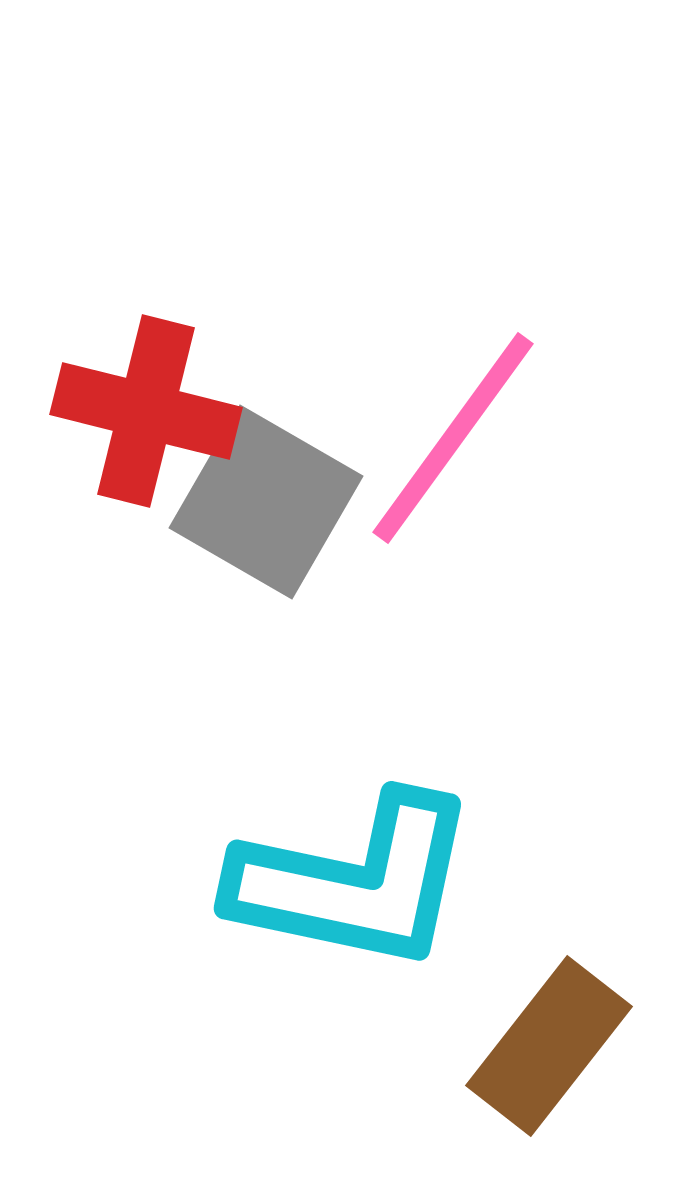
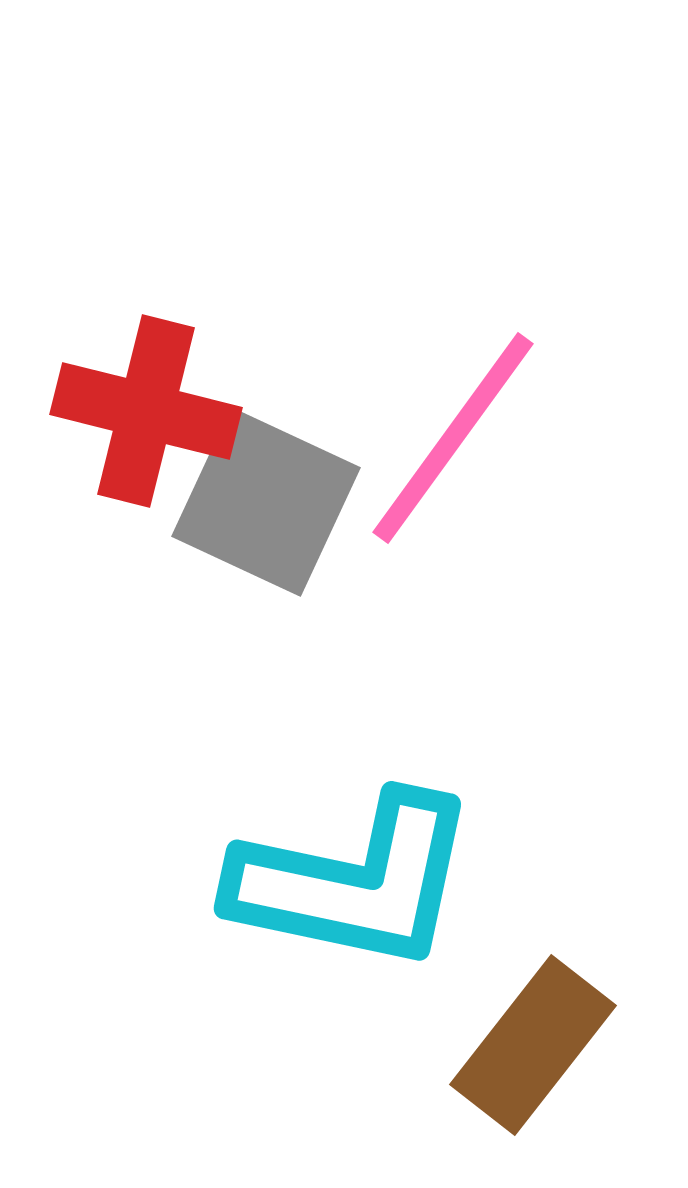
gray square: rotated 5 degrees counterclockwise
brown rectangle: moved 16 px left, 1 px up
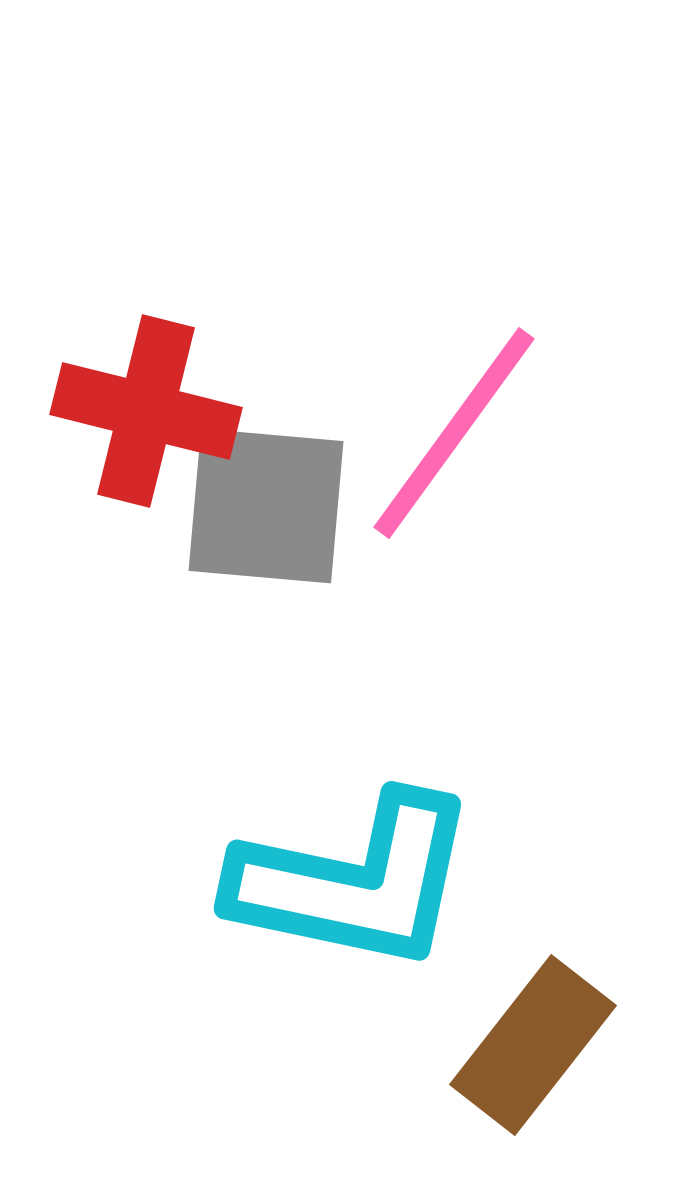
pink line: moved 1 px right, 5 px up
gray square: moved 4 px down; rotated 20 degrees counterclockwise
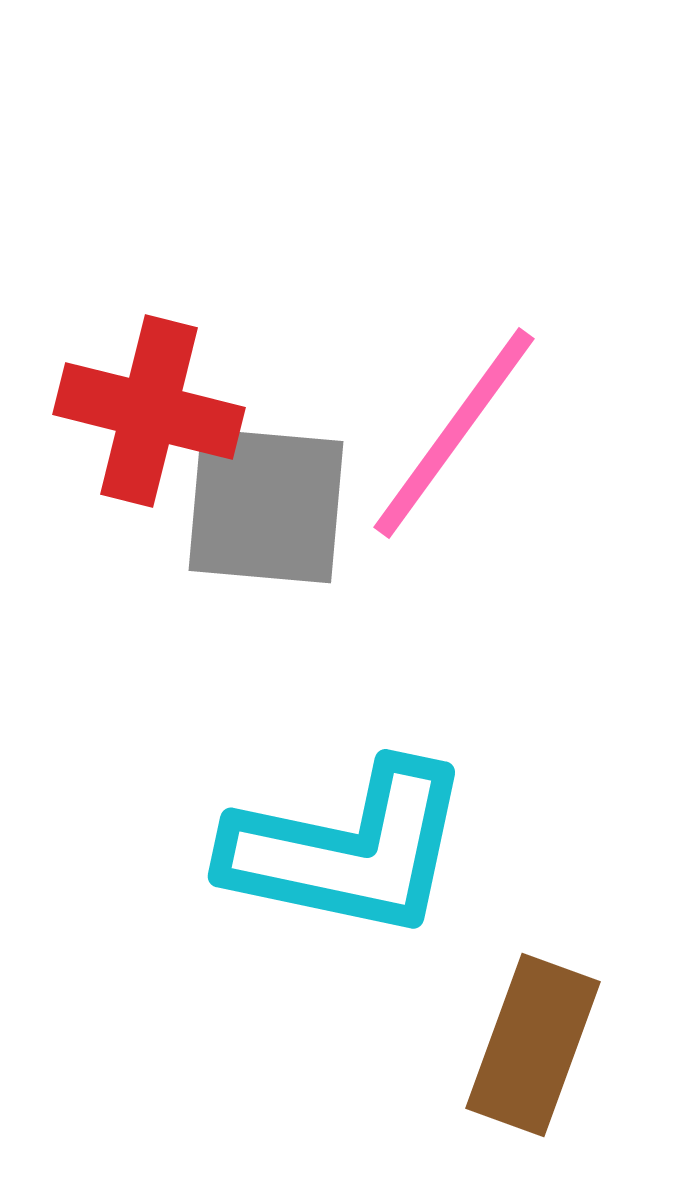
red cross: moved 3 px right
cyan L-shape: moved 6 px left, 32 px up
brown rectangle: rotated 18 degrees counterclockwise
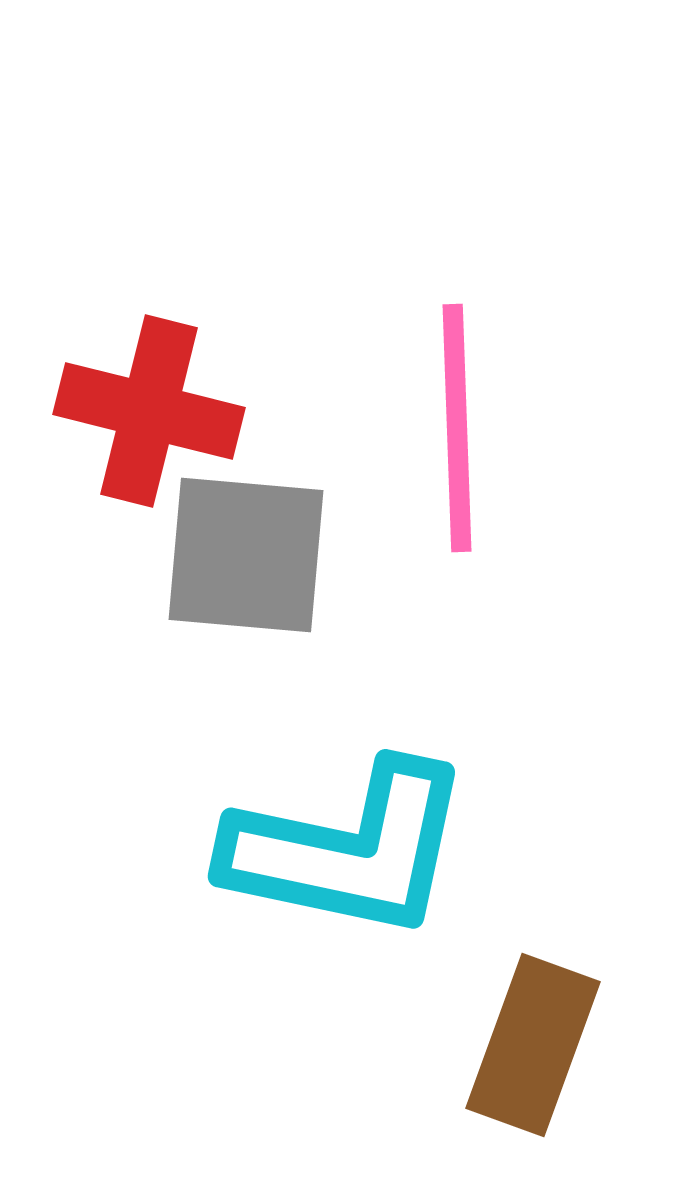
pink line: moved 3 px right, 5 px up; rotated 38 degrees counterclockwise
gray square: moved 20 px left, 49 px down
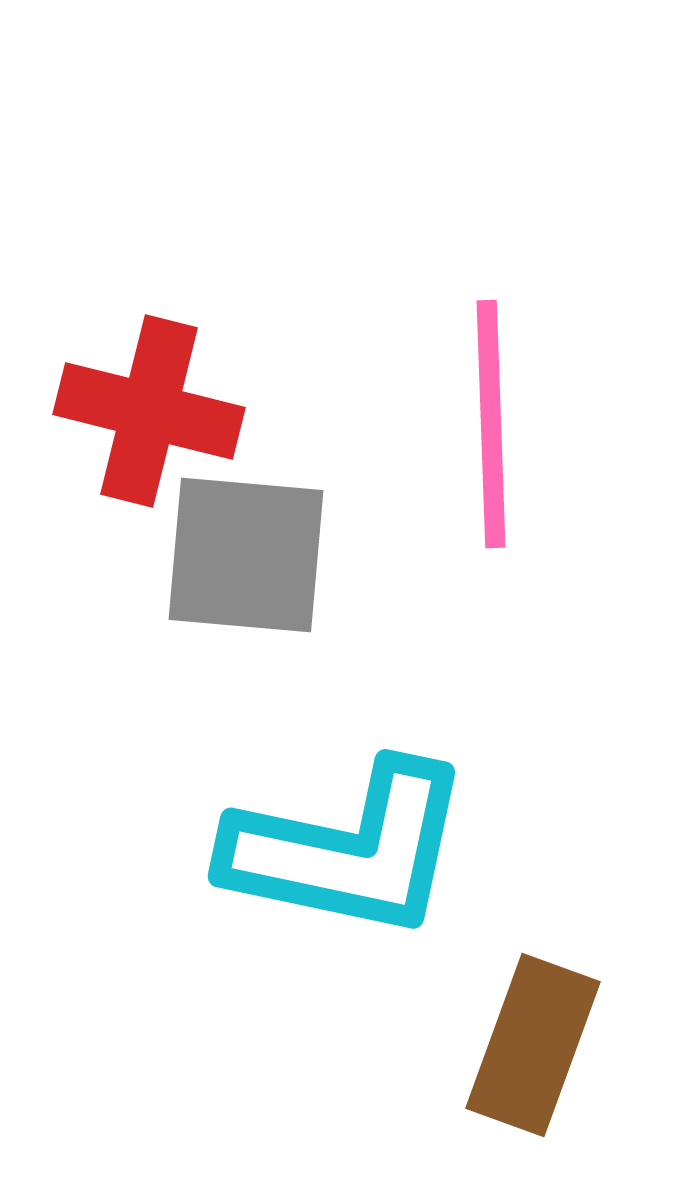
pink line: moved 34 px right, 4 px up
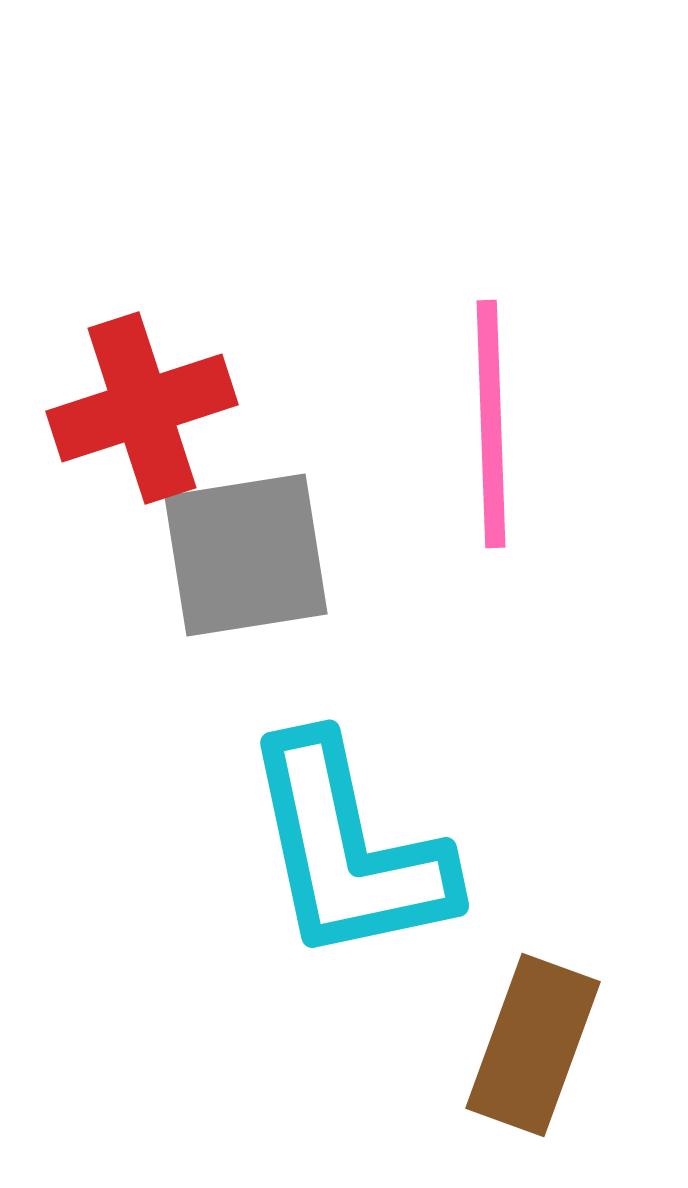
red cross: moved 7 px left, 3 px up; rotated 32 degrees counterclockwise
gray square: rotated 14 degrees counterclockwise
cyan L-shape: rotated 66 degrees clockwise
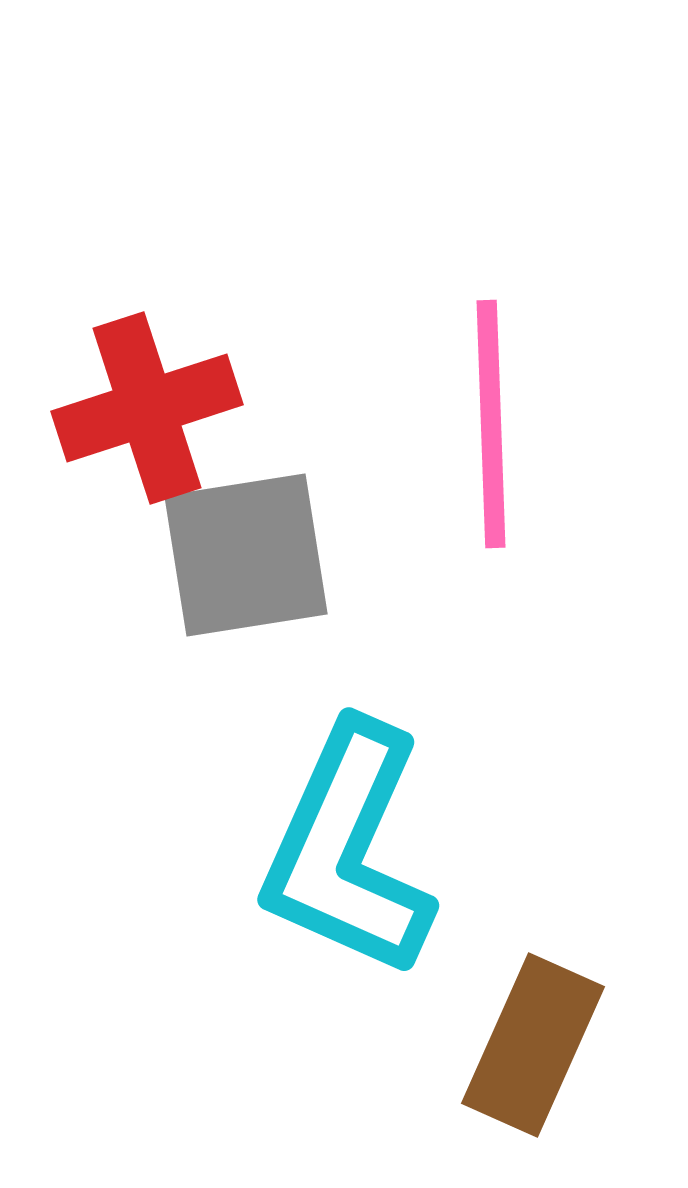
red cross: moved 5 px right
cyan L-shape: rotated 36 degrees clockwise
brown rectangle: rotated 4 degrees clockwise
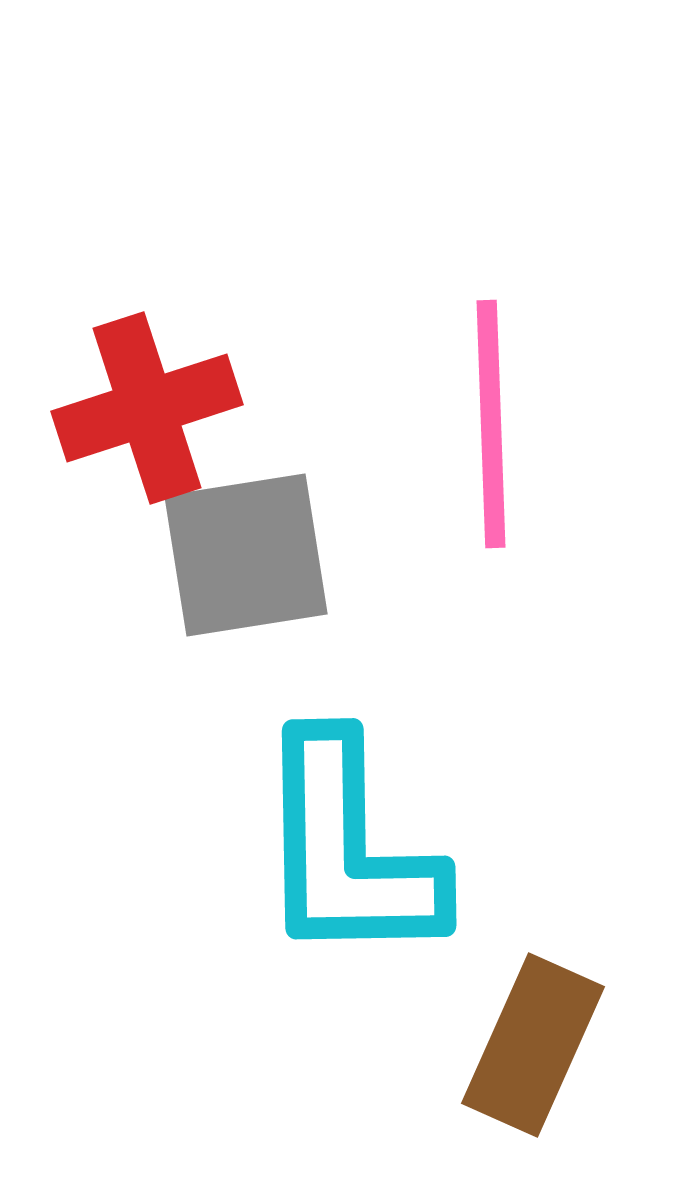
cyan L-shape: rotated 25 degrees counterclockwise
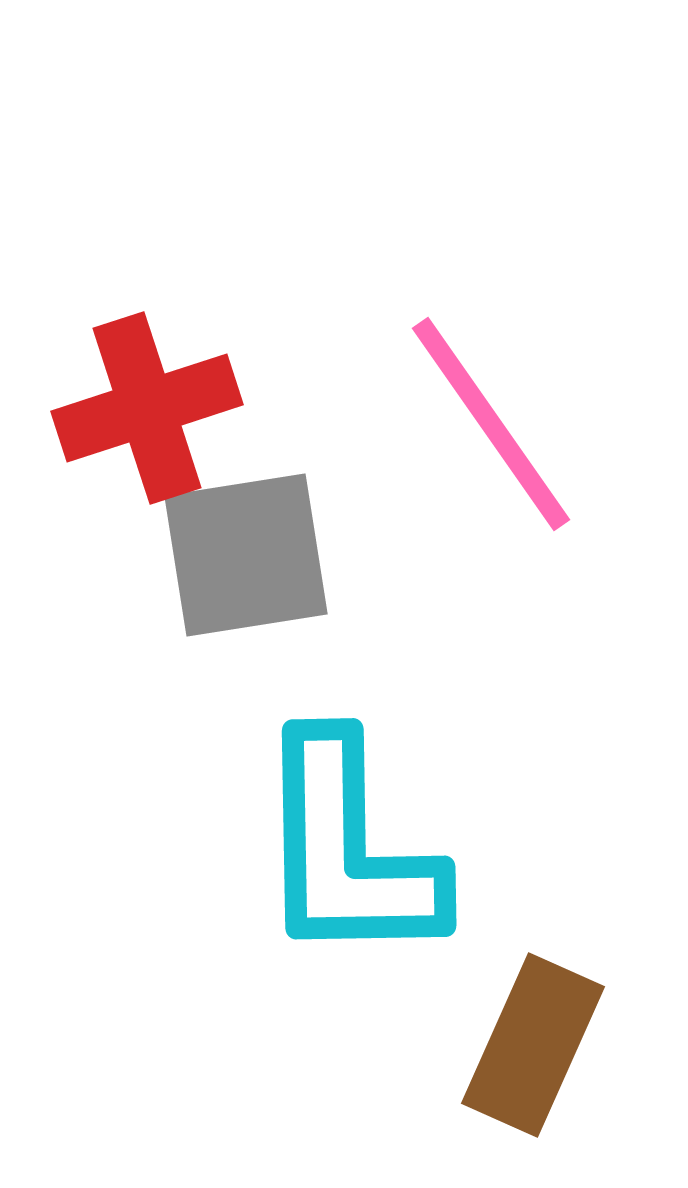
pink line: rotated 33 degrees counterclockwise
